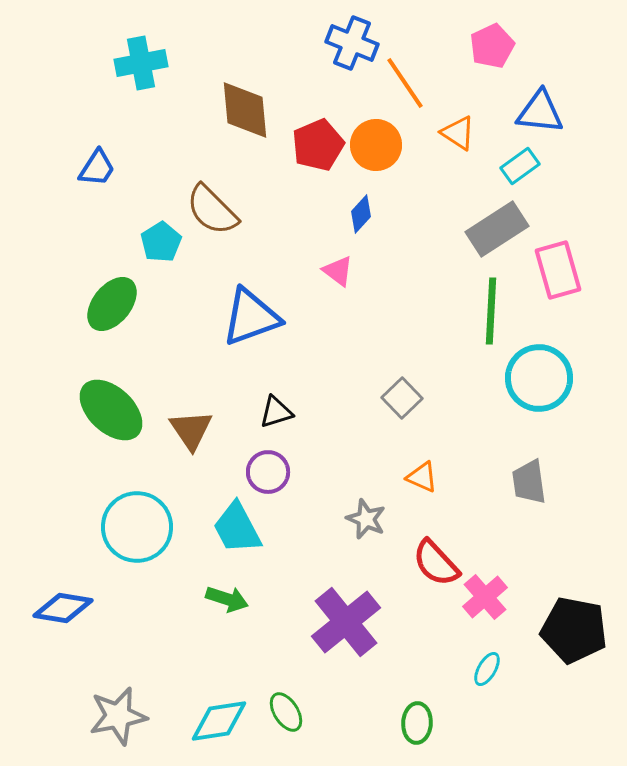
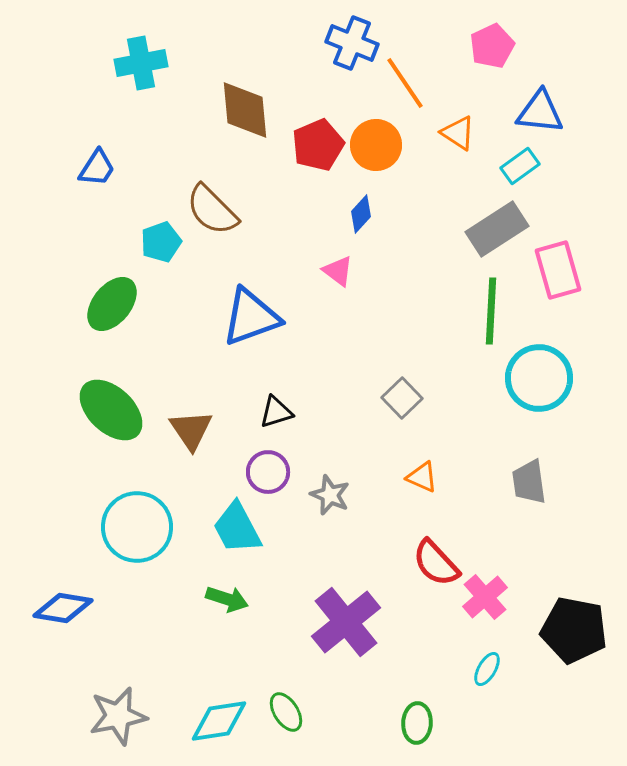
cyan pentagon at (161, 242): rotated 12 degrees clockwise
gray star at (366, 519): moved 36 px left, 24 px up
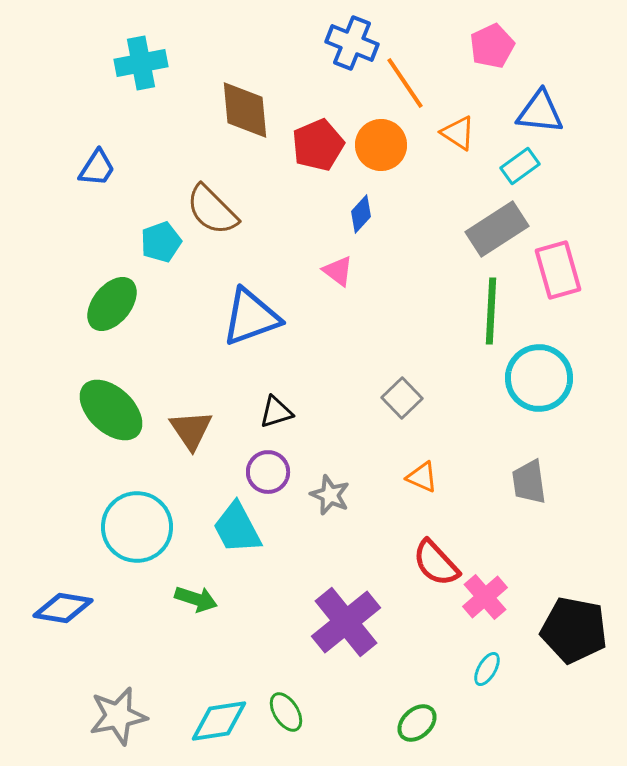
orange circle at (376, 145): moved 5 px right
green arrow at (227, 599): moved 31 px left
green ellipse at (417, 723): rotated 45 degrees clockwise
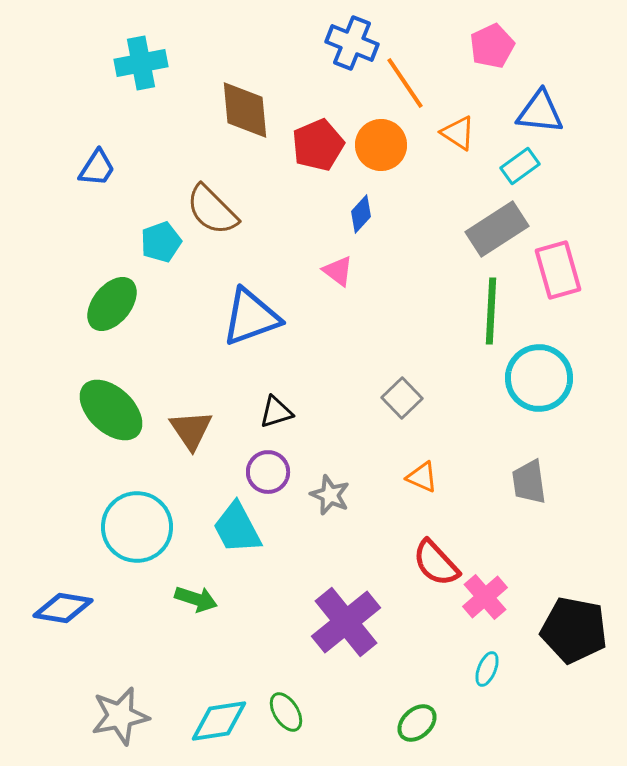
cyan ellipse at (487, 669): rotated 8 degrees counterclockwise
gray star at (118, 716): moved 2 px right
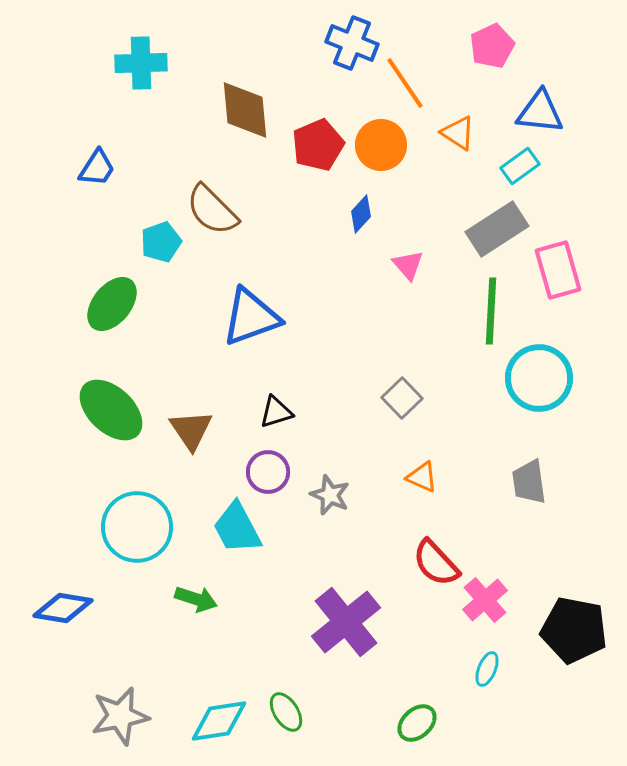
cyan cross at (141, 63): rotated 9 degrees clockwise
pink triangle at (338, 271): moved 70 px right, 6 px up; rotated 12 degrees clockwise
pink cross at (485, 597): moved 3 px down
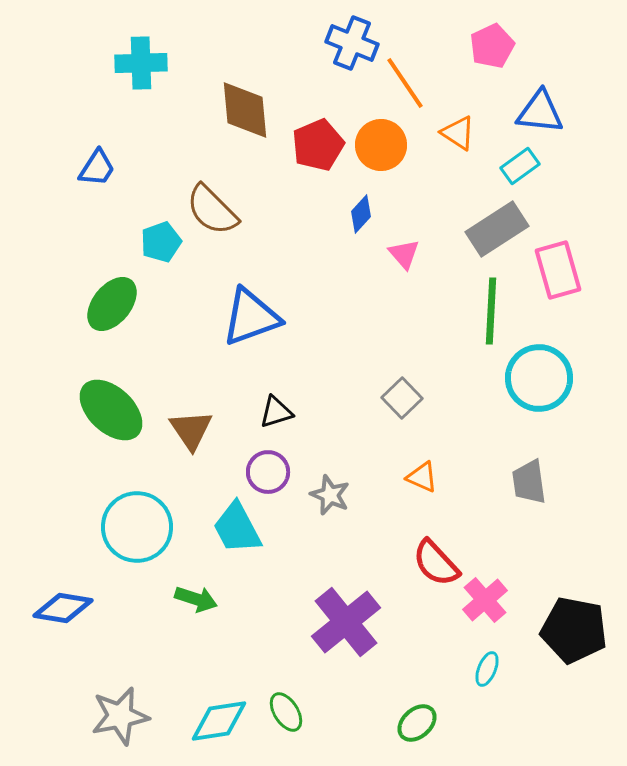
pink triangle at (408, 265): moved 4 px left, 11 px up
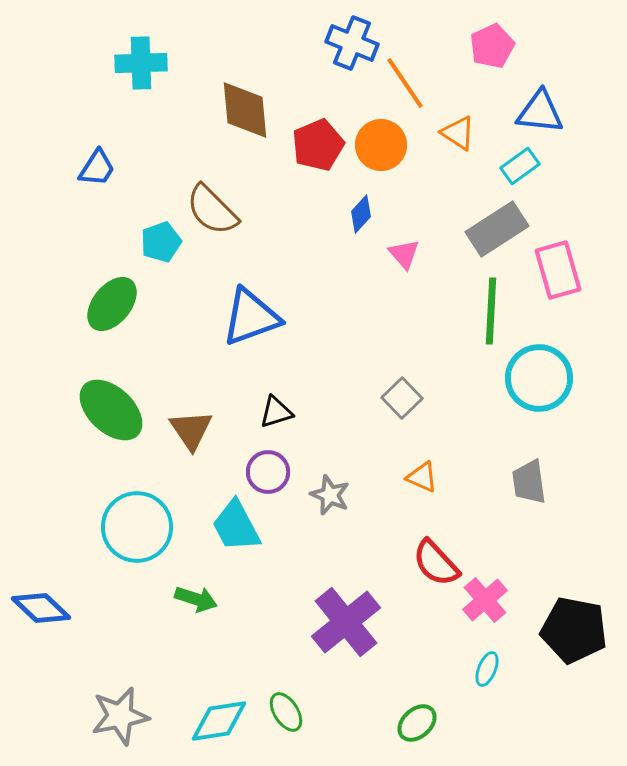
cyan trapezoid at (237, 528): moved 1 px left, 2 px up
blue diamond at (63, 608): moved 22 px left; rotated 34 degrees clockwise
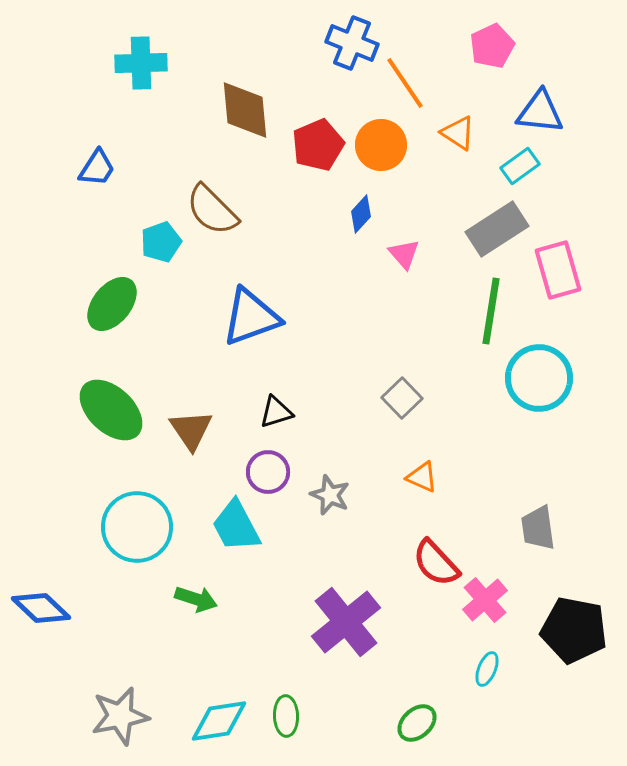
green line at (491, 311): rotated 6 degrees clockwise
gray trapezoid at (529, 482): moved 9 px right, 46 px down
green ellipse at (286, 712): moved 4 px down; rotated 30 degrees clockwise
